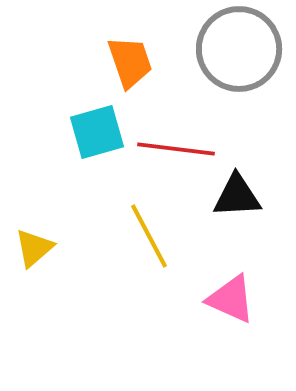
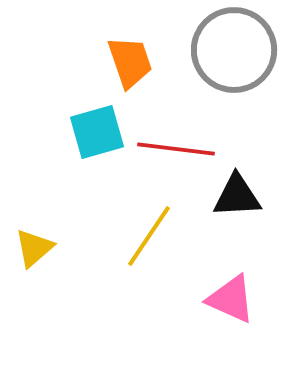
gray circle: moved 5 px left, 1 px down
yellow line: rotated 62 degrees clockwise
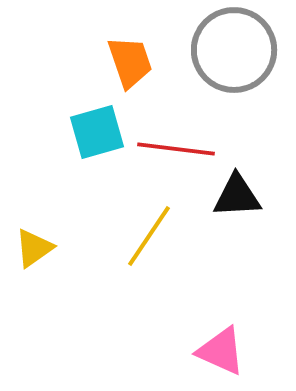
yellow triangle: rotated 6 degrees clockwise
pink triangle: moved 10 px left, 52 px down
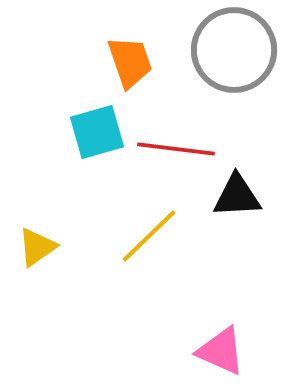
yellow line: rotated 12 degrees clockwise
yellow triangle: moved 3 px right, 1 px up
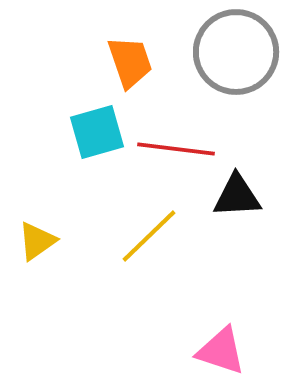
gray circle: moved 2 px right, 2 px down
yellow triangle: moved 6 px up
pink triangle: rotated 6 degrees counterclockwise
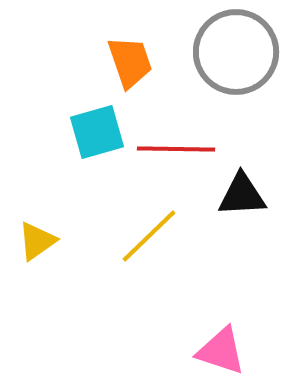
red line: rotated 6 degrees counterclockwise
black triangle: moved 5 px right, 1 px up
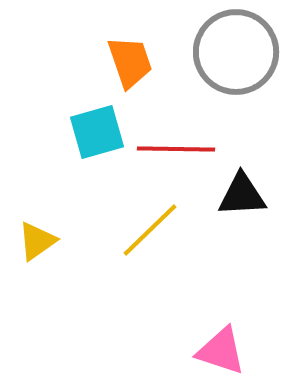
yellow line: moved 1 px right, 6 px up
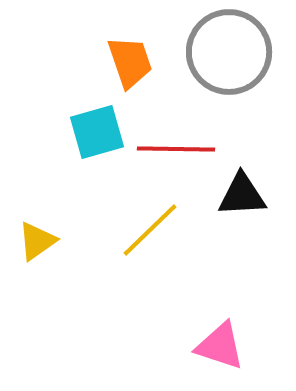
gray circle: moved 7 px left
pink triangle: moved 1 px left, 5 px up
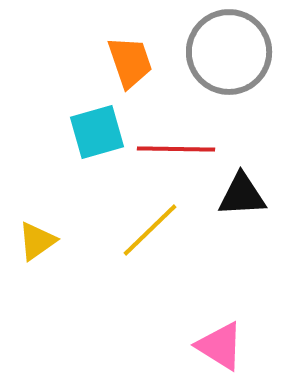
pink triangle: rotated 14 degrees clockwise
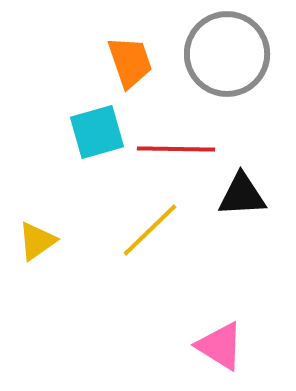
gray circle: moved 2 px left, 2 px down
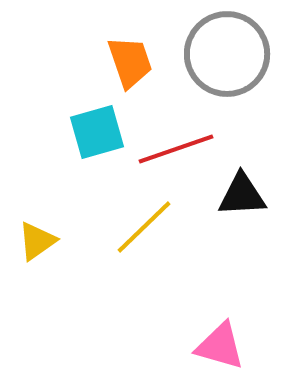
red line: rotated 20 degrees counterclockwise
yellow line: moved 6 px left, 3 px up
pink triangle: rotated 16 degrees counterclockwise
